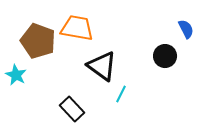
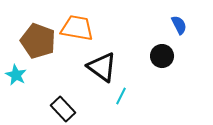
blue semicircle: moved 7 px left, 4 px up
black circle: moved 3 px left
black triangle: moved 1 px down
cyan line: moved 2 px down
black rectangle: moved 9 px left
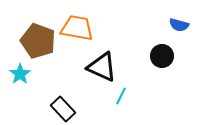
blue semicircle: rotated 132 degrees clockwise
black triangle: rotated 12 degrees counterclockwise
cyan star: moved 4 px right, 1 px up; rotated 10 degrees clockwise
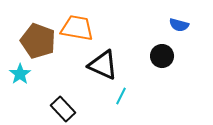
black triangle: moved 1 px right, 2 px up
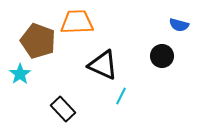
orange trapezoid: moved 6 px up; rotated 12 degrees counterclockwise
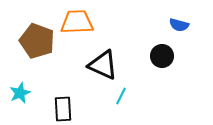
brown pentagon: moved 1 px left
cyan star: moved 19 px down; rotated 10 degrees clockwise
black rectangle: rotated 40 degrees clockwise
